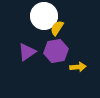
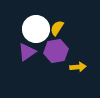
white circle: moved 8 px left, 13 px down
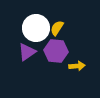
white circle: moved 1 px up
purple hexagon: rotated 15 degrees clockwise
yellow arrow: moved 1 px left, 1 px up
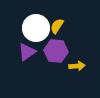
yellow semicircle: moved 2 px up
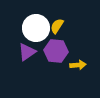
yellow arrow: moved 1 px right, 1 px up
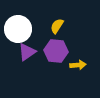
white circle: moved 18 px left, 1 px down
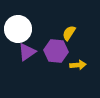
yellow semicircle: moved 12 px right, 7 px down
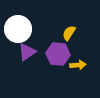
purple hexagon: moved 2 px right, 3 px down
